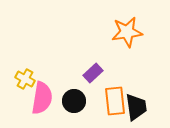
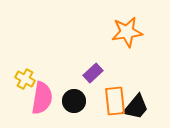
black trapezoid: rotated 48 degrees clockwise
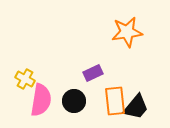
purple rectangle: rotated 18 degrees clockwise
pink semicircle: moved 1 px left, 2 px down
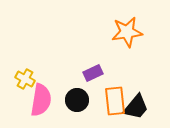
black circle: moved 3 px right, 1 px up
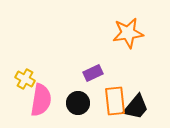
orange star: moved 1 px right, 1 px down
black circle: moved 1 px right, 3 px down
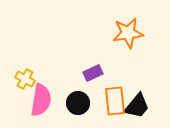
black trapezoid: moved 1 px right, 1 px up
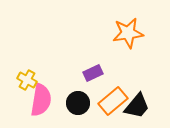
yellow cross: moved 2 px right, 1 px down
orange rectangle: moved 2 px left; rotated 56 degrees clockwise
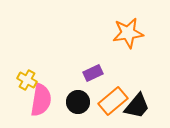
black circle: moved 1 px up
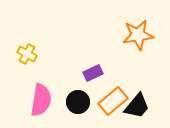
orange star: moved 10 px right, 2 px down
yellow cross: moved 26 px up
